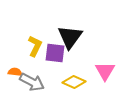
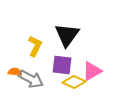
black triangle: moved 3 px left, 2 px up
purple square: moved 7 px right, 12 px down
pink triangle: moved 13 px left; rotated 30 degrees clockwise
gray arrow: moved 1 px left, 3 px up
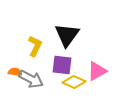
pink triangle: moved 5 px right
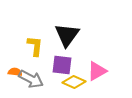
yellow L-shape: rotated 20 degrees counterclockwise
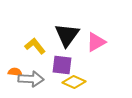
yellow L-shape: rotated 45 degrees counterclockwise
pink triangle: moved 1 px left, 29 px up
gray arrow: rotated 25 degrees counterclockwise
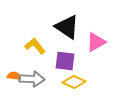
black triangle: moved 8 px up; rotated 32 degrees counterclockwise
purple square: moved 3 px right, 4 px up
orange semicircle: moved 1 px left, 4 px down
gray arrow: moved 1 px right
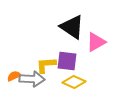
black triangle: moved 5 px right
yellow L-shape: moved 11 px right, 19 px down; rotated 55 degrees counterclockwise
purple square: moved 2 px right
orange semicircle: rotated 32 degrees counterclockwise
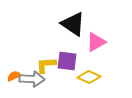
black triangle: moved 1 px right, 3 px up
yellow diamond: moved 15 px right, 5 px up
